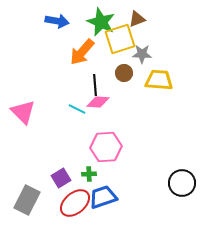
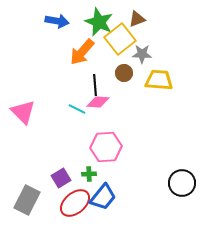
green star: moved 2 px left
yellow square: rotated 20 degrees counterclockwise
blue trapezoid: rotated 148 degrees clockwise
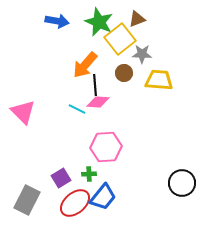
orange arrow: moved 3 px right, 13 px down
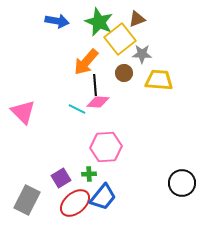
orange arrow: moved 1 px right, 3 px up
